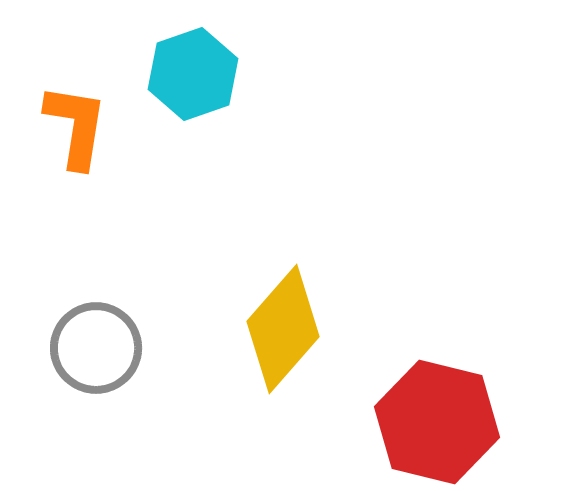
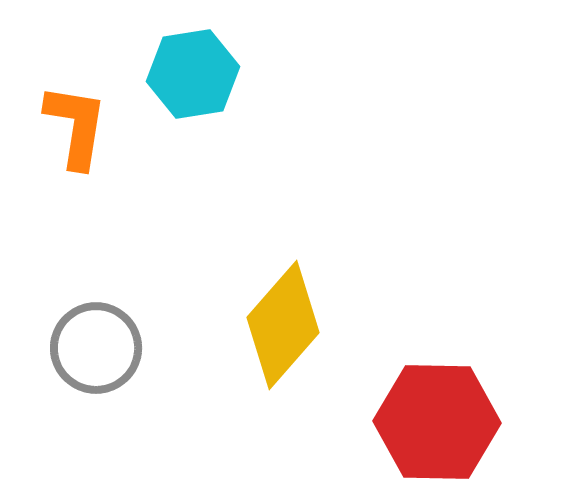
cyan hexagon: rotated 10 degrees clockwise
yellow diamond: moved 4 px up
red hexagon: rotated 13 degrees counterclockwise
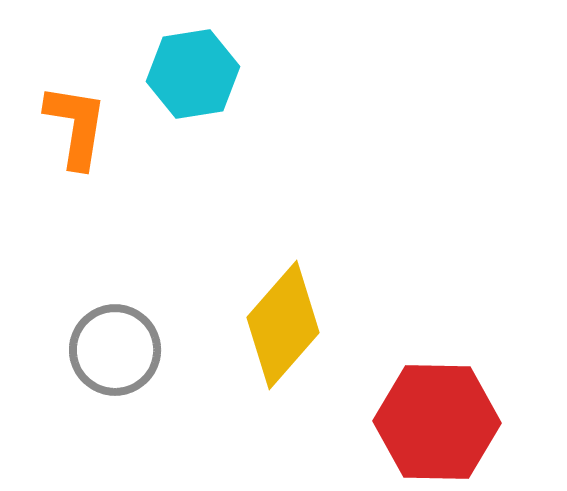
gray circle: moved 19 px right, 2 px down
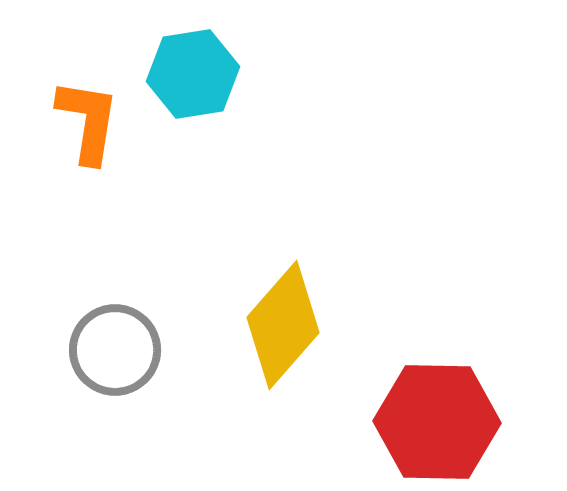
orange L-shape: moved 12 px right, 5 px up
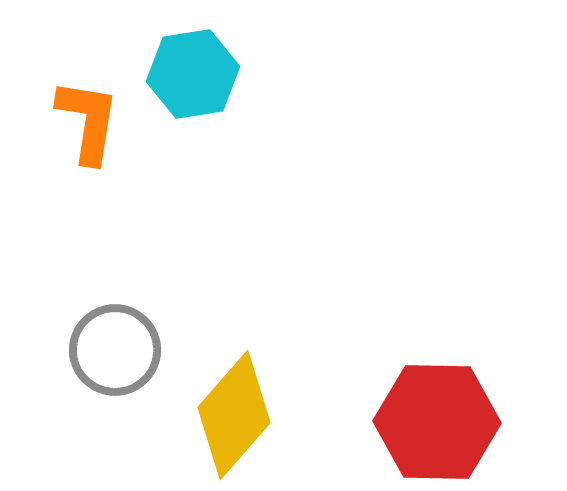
yellow diamond: moved 49 px left, 90 px down
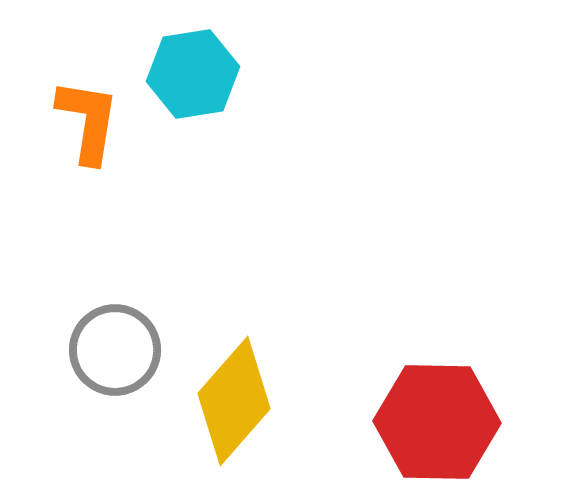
yellow diamond: moved 14 px up
